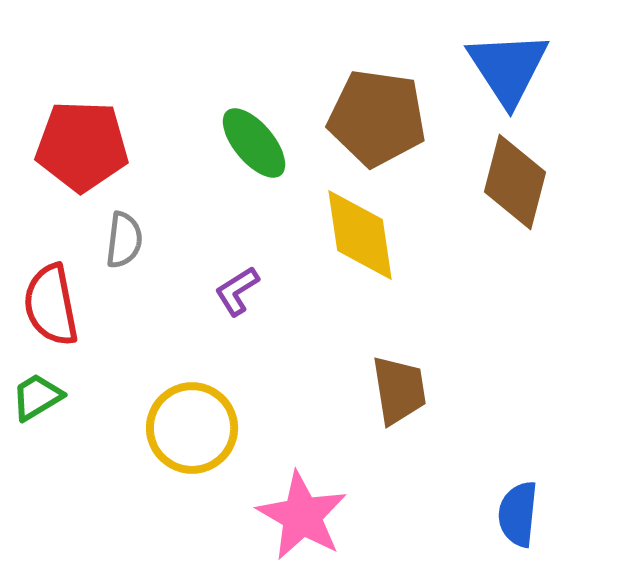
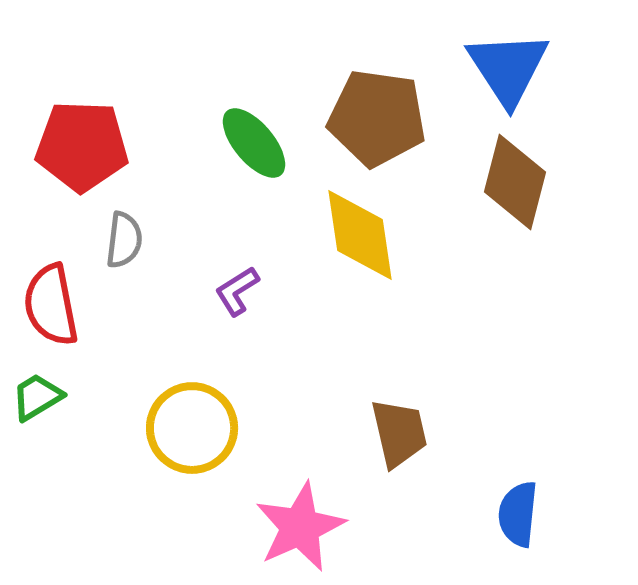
brown trapezoid: moved 43 px down; rotated 4 degrees counterclockwise
pink star: moved 2 px left, 11 px down; rotated 18 degrees clockwise
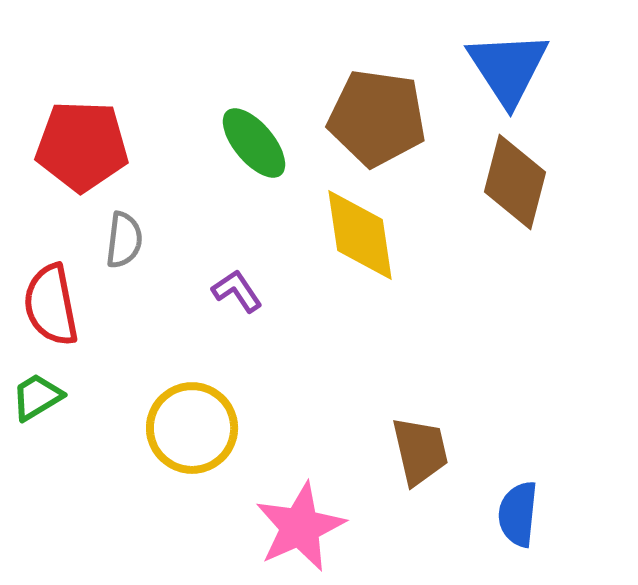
purple L-shape: rotated 88 degrees clockwise
brown trapezoid: moved 21 px right, 18 px down
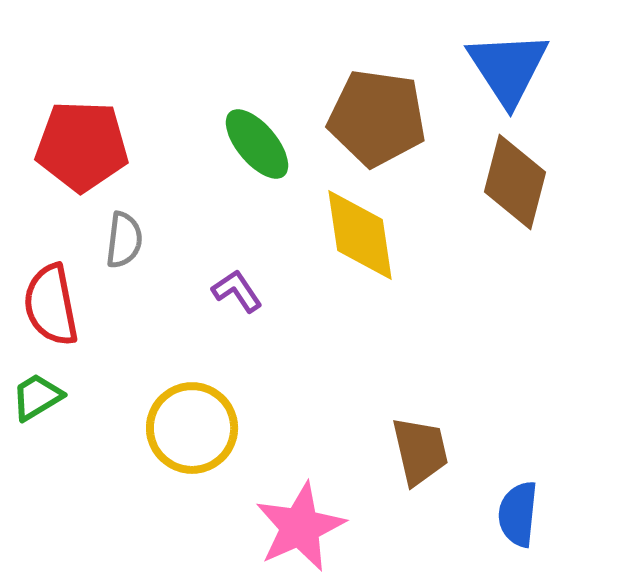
green ellipse: moved 3 px right, 1 px down
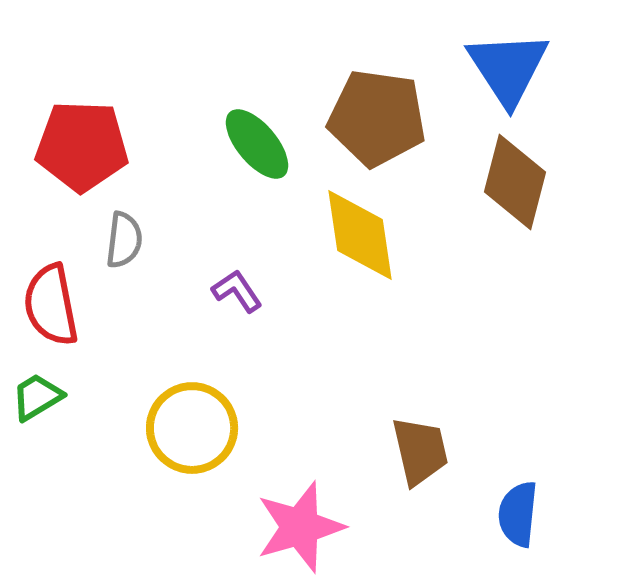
pink star: rotated 8 degrees clockwise
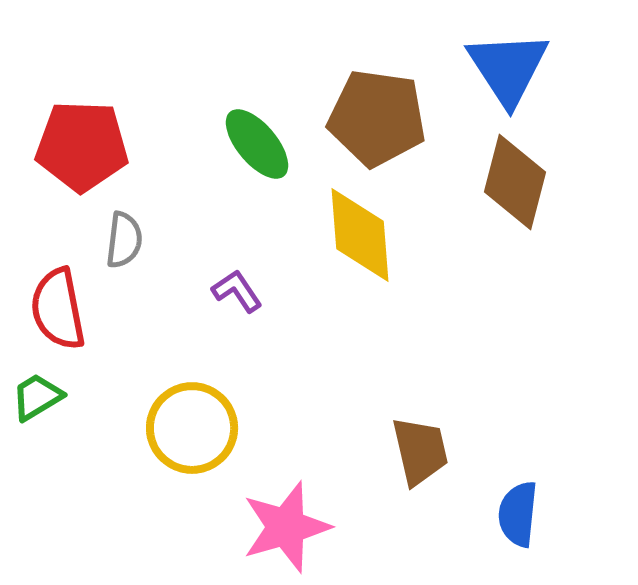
yellow diamond: rotated 4 degrees clockwise
red semicircle: moved 7 px right, 4 px down
pink star: moved 14 px left
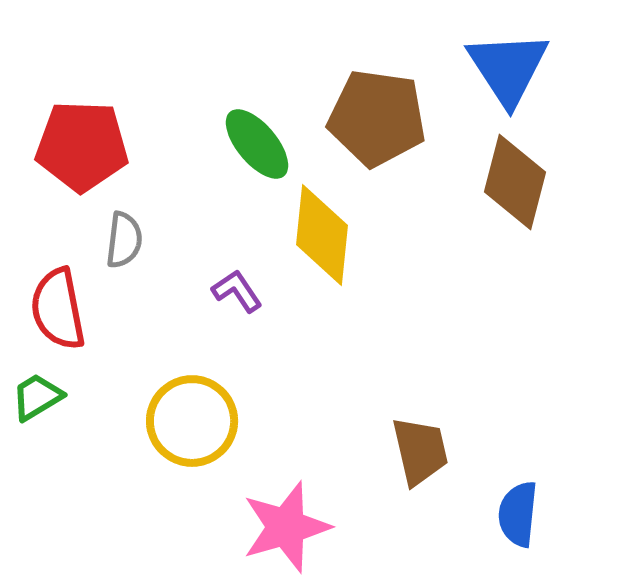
yellow diamond: moved 38 px left; rotated 10 degrees clockwise
yellow circle: moved 7 px up
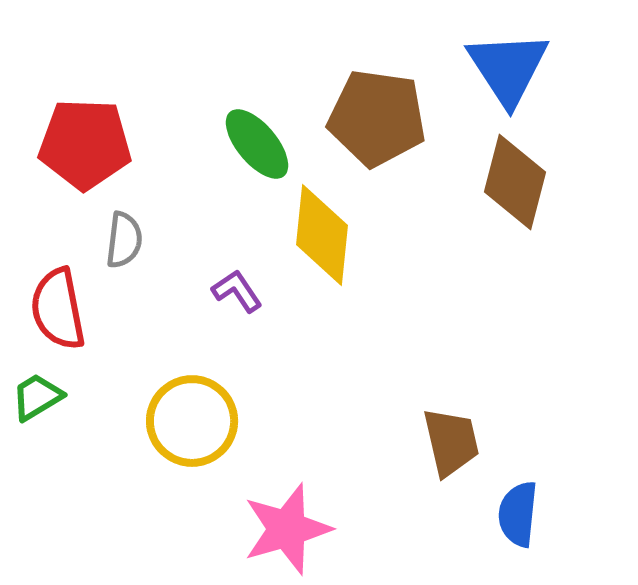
red pentagon: moved 3 px right, 2 px up
brown trapezoid: moved 31 px right, 9 px up
pink star: moved 1 px right, 2 px down
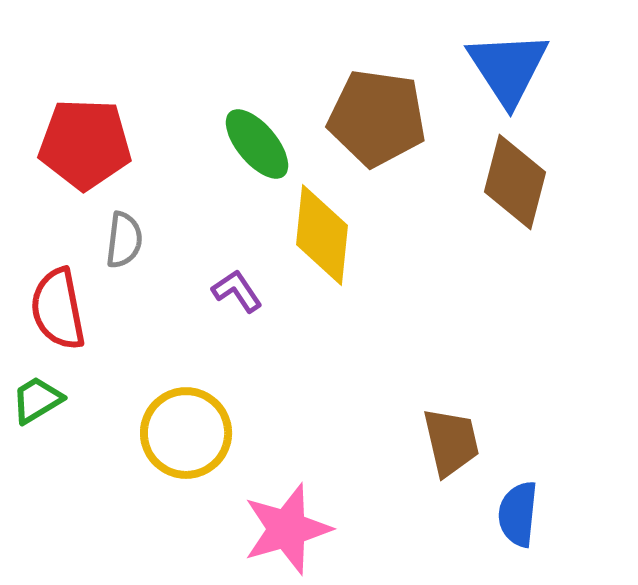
green trapezoid: moved 3 px down
yellow circle: moved 6 px left, 12 px down
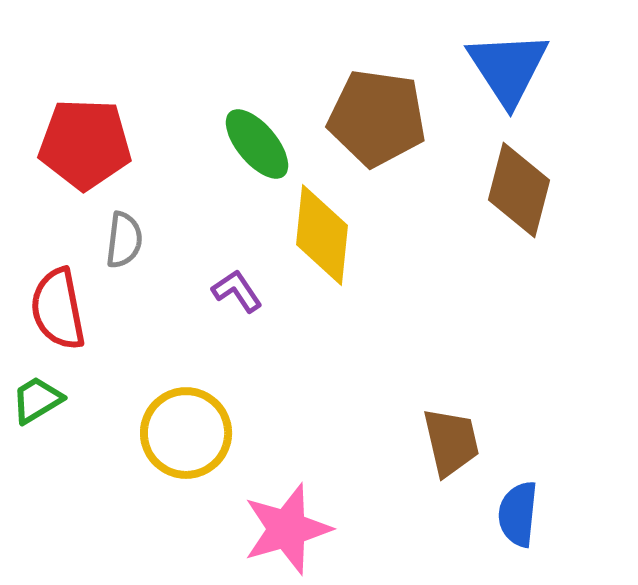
brown diamond: moved 4 px right, 8 px down
